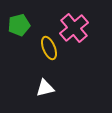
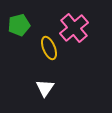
white triangle: rotated 42 degrees counterclockwise
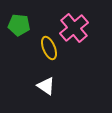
green pentagon: rotated 20 degrees clockwise
white triangle: moved 1 px right, 2 px up; rotated 30 degrees counterclockwise
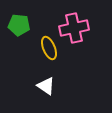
pink cross: rotated 28 degrees clockwise
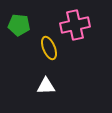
pink cross: moved 1 px right, 3 px up
white triangle: rotated 36 degrees counterclockwise
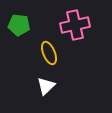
yellow ellipse: moved 5 px down
white triangle: rotated 42 degrees counterclockwise
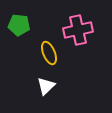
pink cross: moved 3 px right, 5 px down
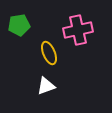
green pentagon: rotated 15 degrees counterclockwise
white triangle: rotated 24 degrees clockwise
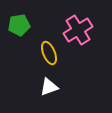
pink cross: rotated 20 degrees counterclockwise
white triangle: moved 3 px right, 1 px down
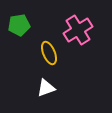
white triangle: moved 3 px left, 1 px down
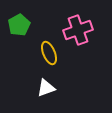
green pentagon: rotated 20 degrees counterclockwise
pink cross: rotated 12 degrees clockwise
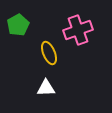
green pentagon: moved 1 px left
white triangle: rotated 18 degrees clockwise
